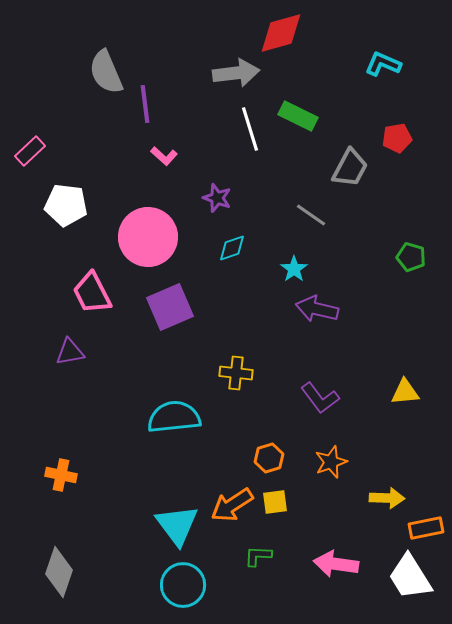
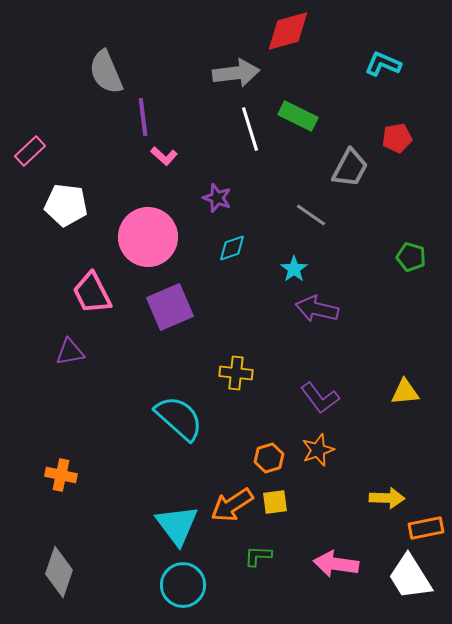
red diamond: moved 7 px right, 2 px up
purple line: moved 2 px left, 13 px down
cyan semicircle: moved 5 px right, 1 px down; rotated 48 degrees clockwise
orange star: moved 13 px left, 12 px up
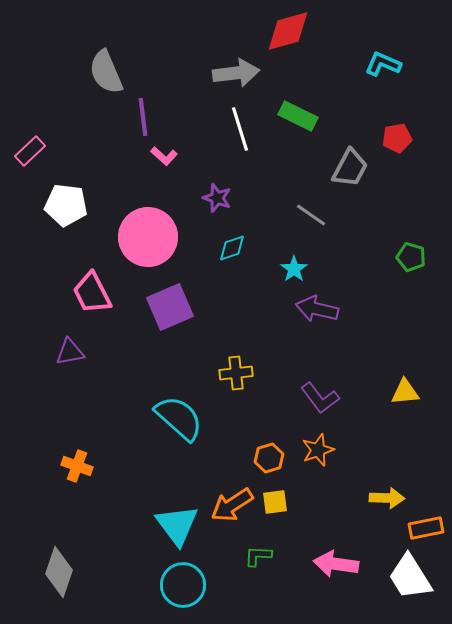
white line: moved 10 px left
yellow cross: rotated 12 degrees counterclockwise
orange cross: moved 16 px right, 9 px up; rotated 8 degrees clockwise
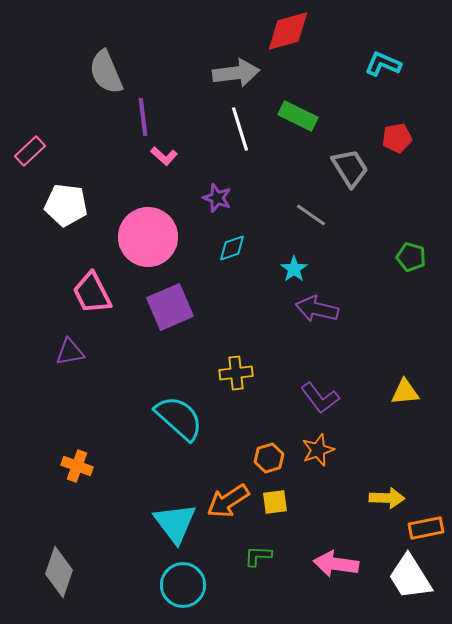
gray trapezoid: rotated 60 degrees counterclockwise
orange arrow: moved 4 px left, 4 px up
cyan triangle: moved 2 px left, 2 px up
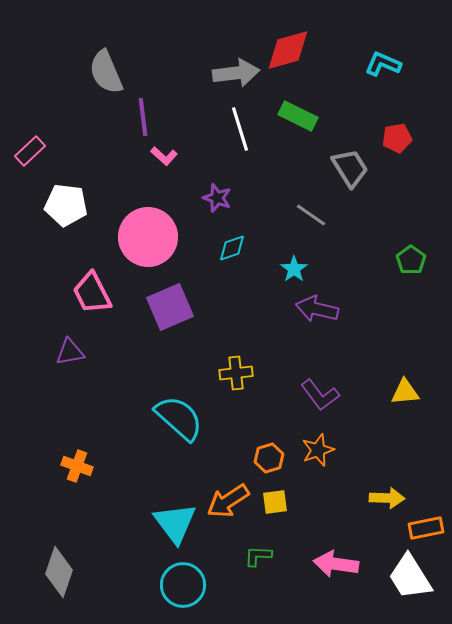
red diamond: moved 19 px down
green pentagon: moved 3 px down; rotated 20 degrees clockwise
purple L-shape: moved 3 px up
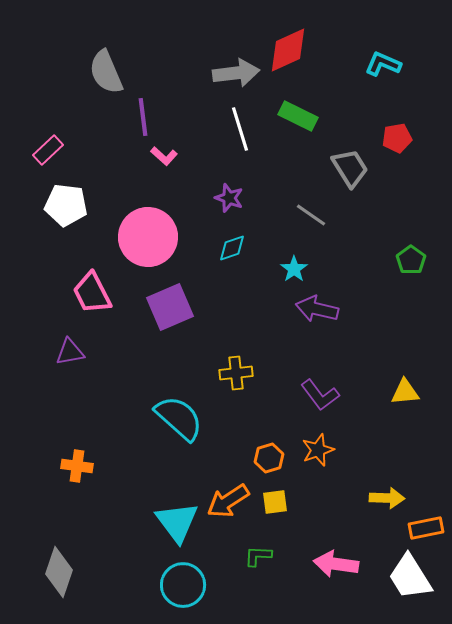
red diamond: rotated 9 degrees counterclockwise
pink rectangle: moved 18 px right, 1 px up
purple star: moved 12 px right
orange cross: rotated 12 degrees counterclockwise
cyan triangle: moved 2 px right, 1 px up
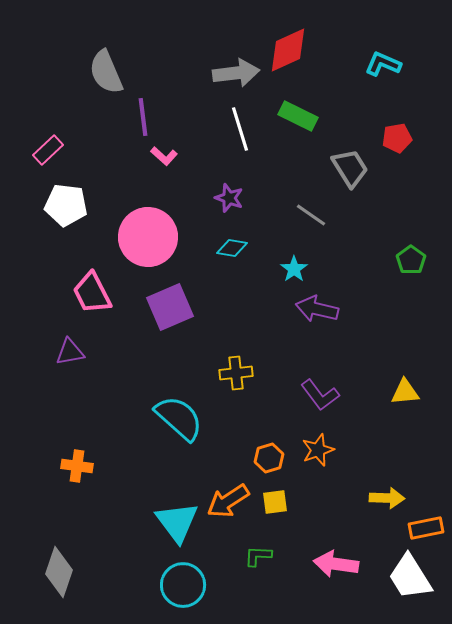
cyan diamond: rotated 28 degrees clockwise
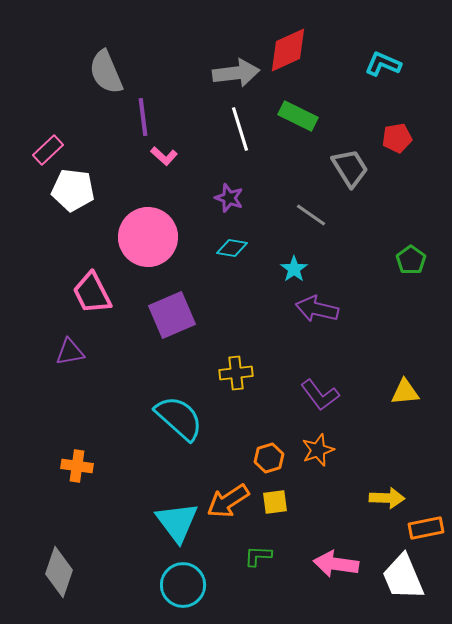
white pentagon: moved 7 px right, 15 px up
purple square: moved 2 px right, 8 px down
white trapezoid: moved 7 px left; rotated 9 degrees clockwise
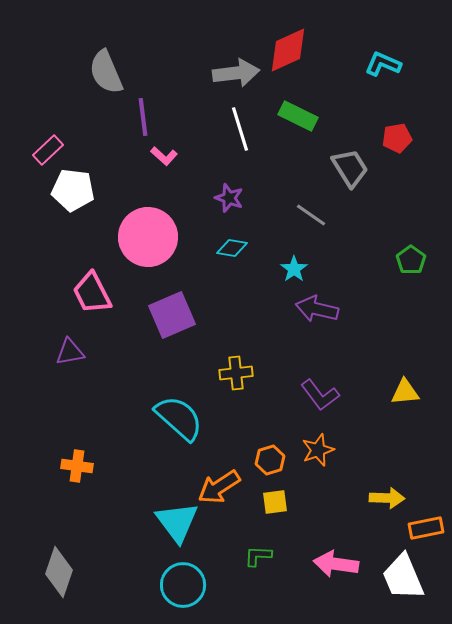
orange hexagon: moved 1 px right, 2 px down
orange arrow: moved 9 px left, 14 px up
